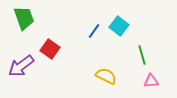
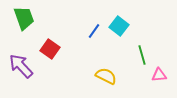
purple arrow: rotated 84 degrees clockwise
pink triangle: moved 8 px right, 6 px up
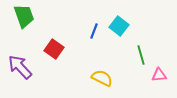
green trapezoid: moved 2 px up
blue line: rotated 14 degrees counterclockwise
red square: moved 4 px right
green line: moved 1 px left
purple arrow: moved 1 px left, 1 px down
yellow semicircle: moved 4 px left, 2 px down
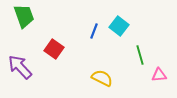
green line: moved 1 px left
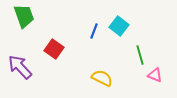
pink triangle: moved 4 px left; rotated 28 degrees clockwise
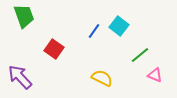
blue line: rotated 14 degrees clockwise
green line: rotated 66 degrees clockwise
purple arrow: moved 10 px down
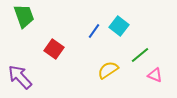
yellow semicircle: moved 6 px right, 8 px up; rotated 60 degrees counterclockwise
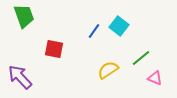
red square: rotated 24 degrees counterclockwise
green line: moved 1 px right, 3 px down
pink triangle: moved 3 px down
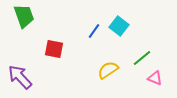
green line: moved 1 px right
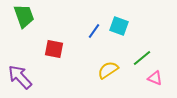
cyan square: rotated 18 degrees counterclockwise
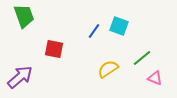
yellow semicircle: moved 1 px up
purple arrow: rotated 92 degrees clockwise
